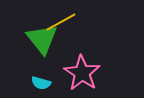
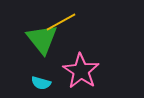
pink star: moved 1 px left, 2 px up
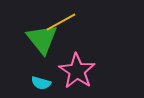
pink star: moved 4 px left
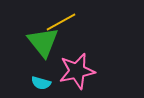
green triangle: moved 1 px right, 3 px down
pink star: rotated 27 degrees clockwise
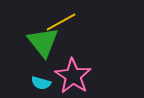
pink star: moved 4 px left, 5 px down; rotated 27 degrees counterclockwise
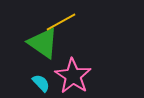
green triangle: moved 1 px down; rotated 16 degrees counterclockwise
cyan semicircle: rotated 150 degrees counterclockwise
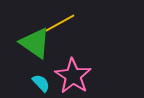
yellow line: moved 1 px left, 1 px down
green triangle: moved 8 px left
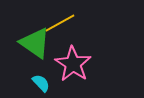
pink star: moved 12 px up
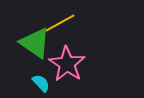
pink star: moved 6 px left
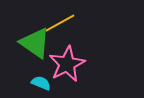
pink star: rotated 12 degrees clockwise
cyan semicircle: rotated 24 degrees counterclockwise
